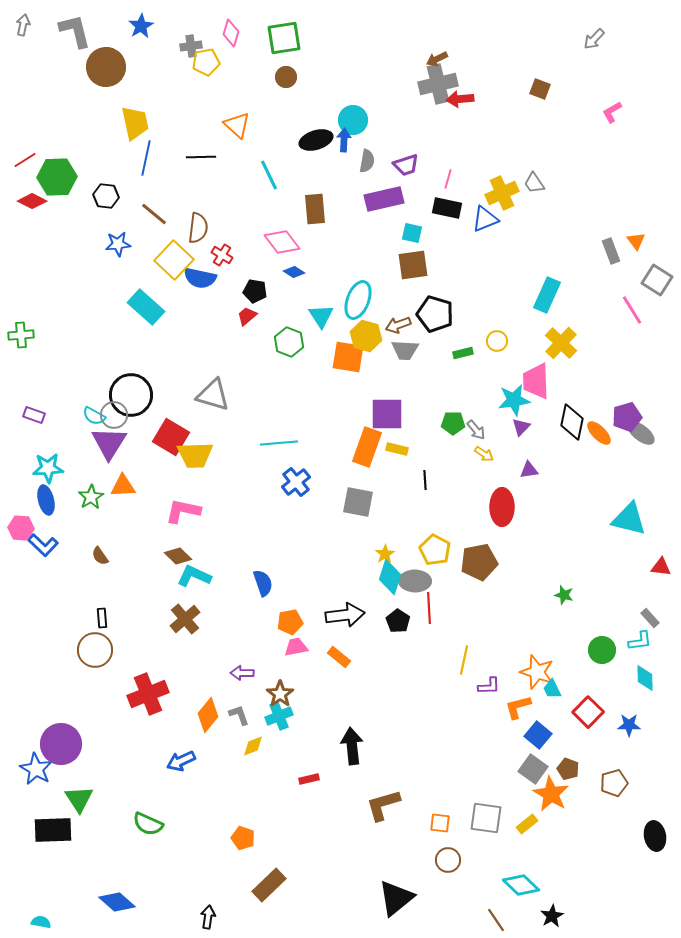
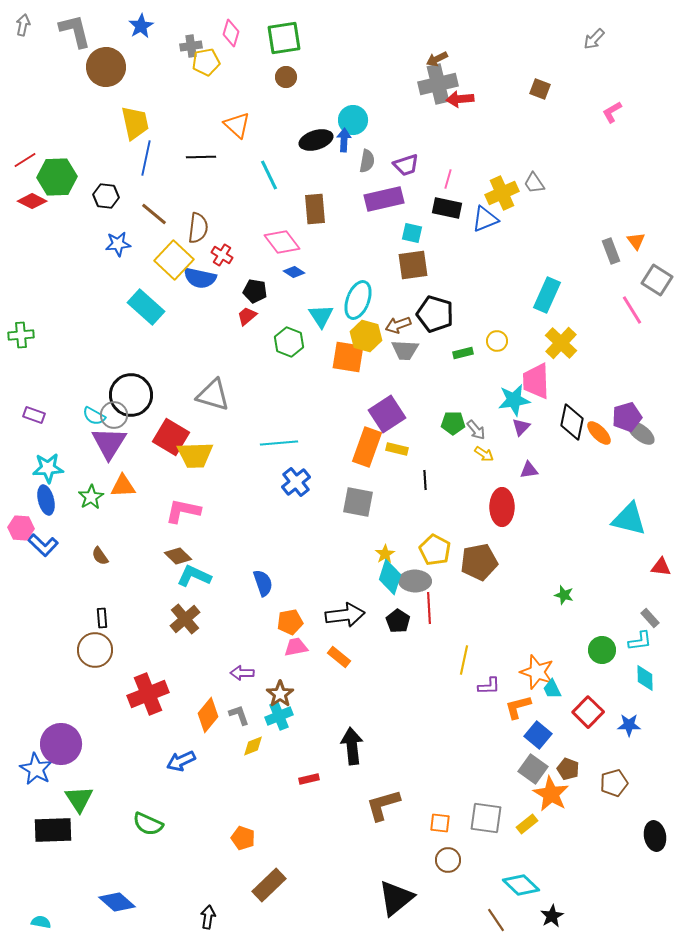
purple square at (387, 414): rotated 33 degrees counterclockwise
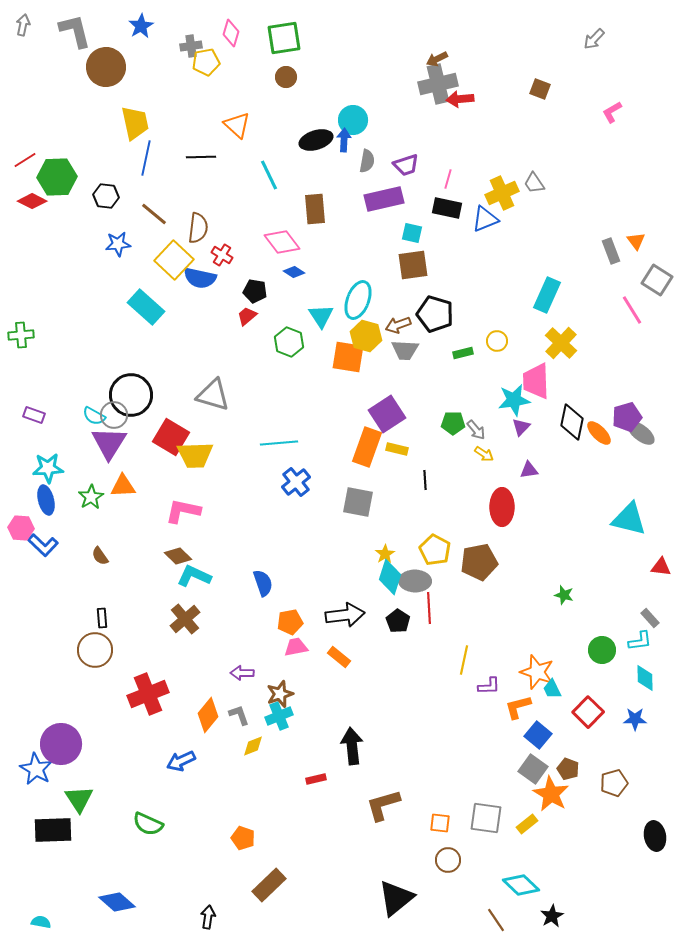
brown star at (280, 694): rotated 16 degrees clockwise
blue star at (629, 725): moved 6 px right, 6 px up
red rectangle at (309, 779): moved 7 px right
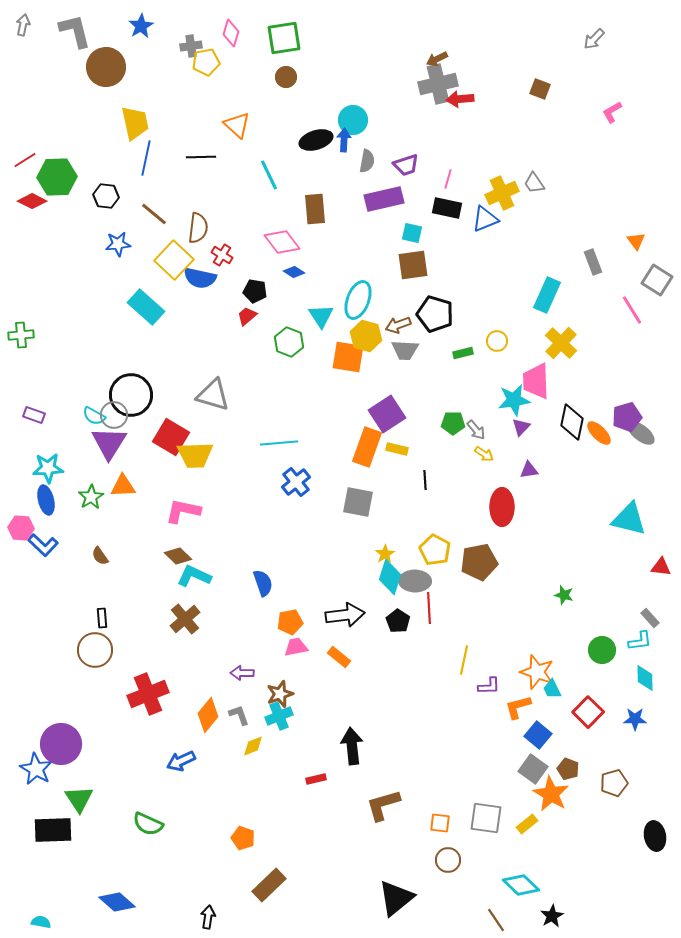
gray rectangle at (611, 251): moved 18 px left, 11 px down
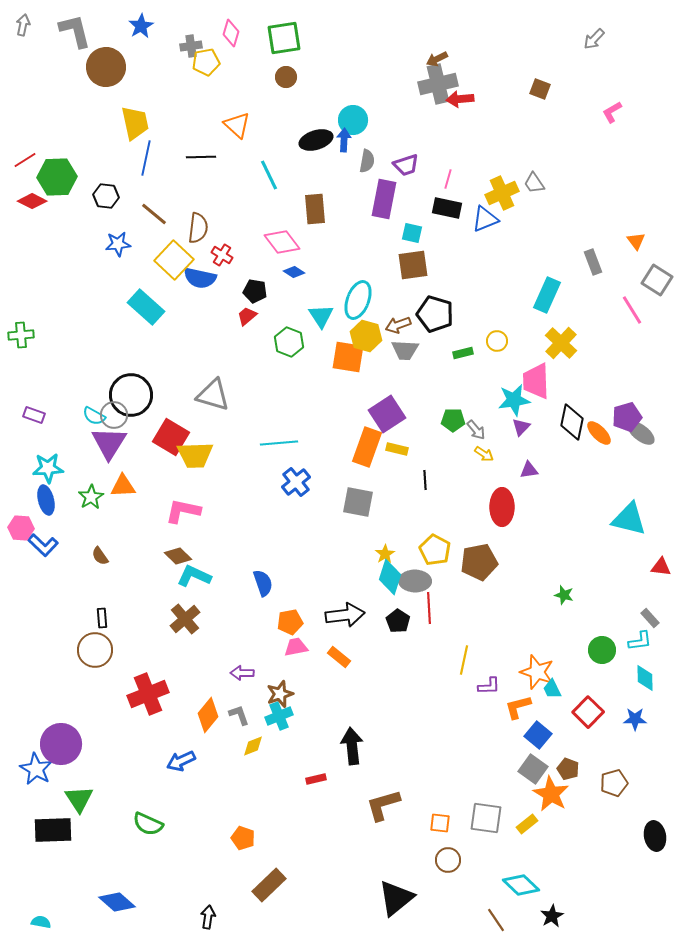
purple rectangle at (384, 199): rotated 66 degrees counterclockwise
green pentagon at (453, 423): moved 3 px up
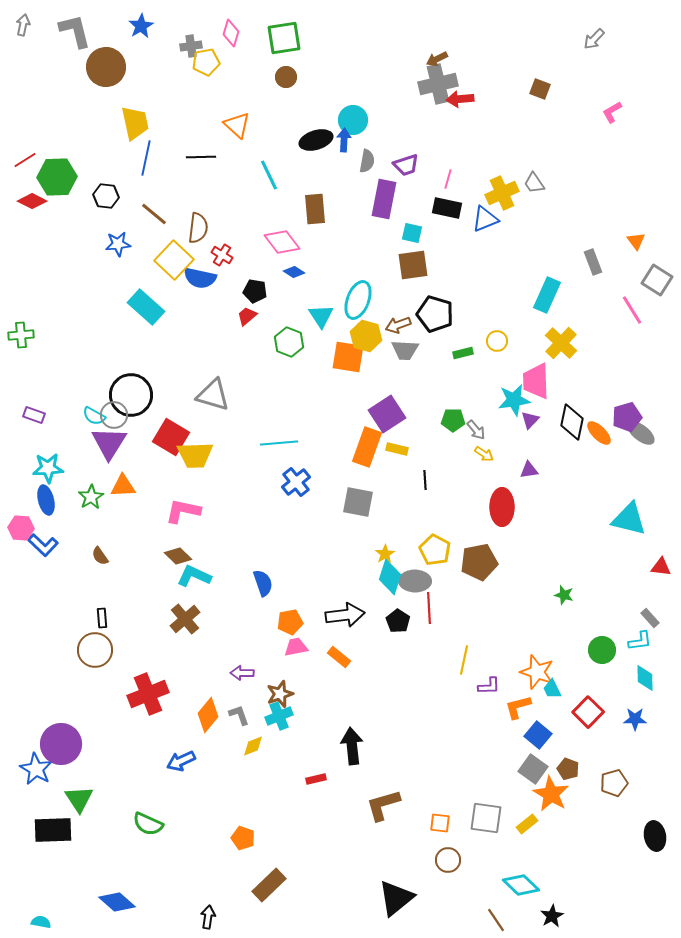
purple triangle at (521, 427): moved 9 px right, 7 px up
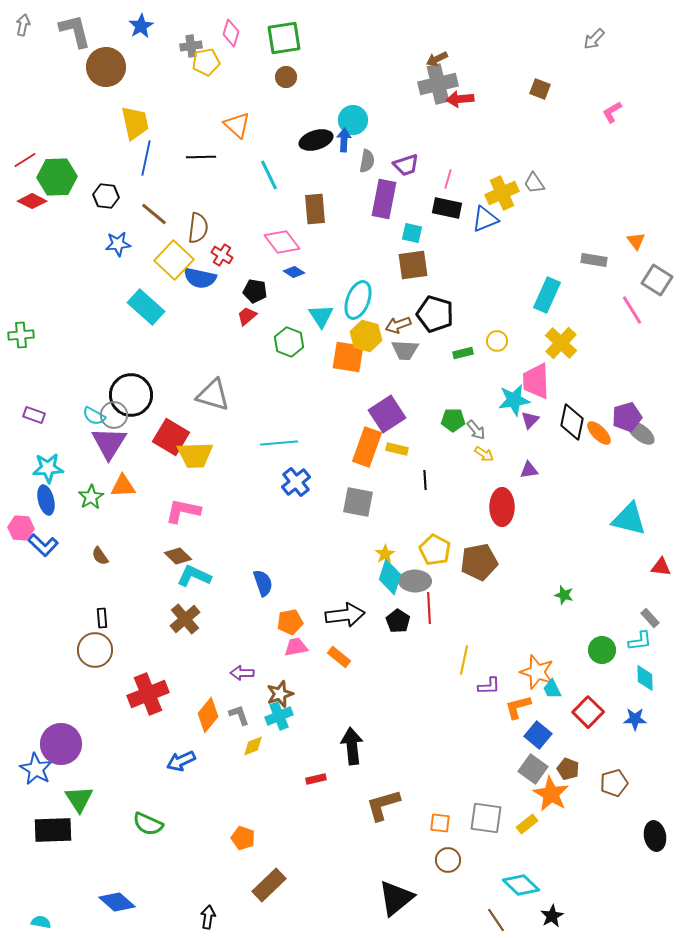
gray rectangle at (593, 262): moved 1 px right, 2 px up; rotated 60 degrees counterclockwise
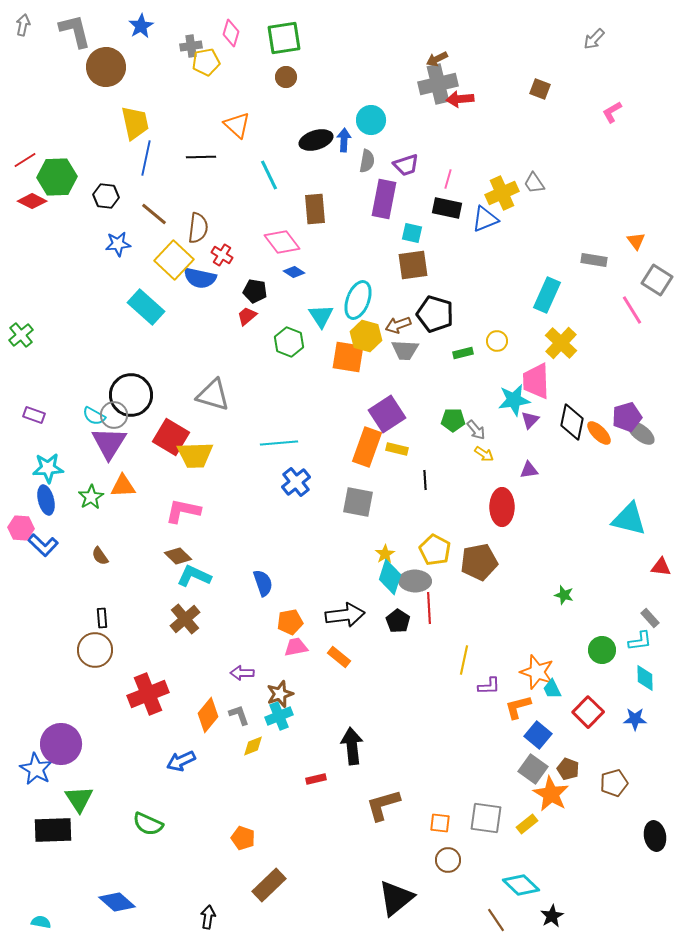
cyan circle at (353, 120): moved 18 px right
green cross at (21, 335): rotated 35 degrees counterclockwise
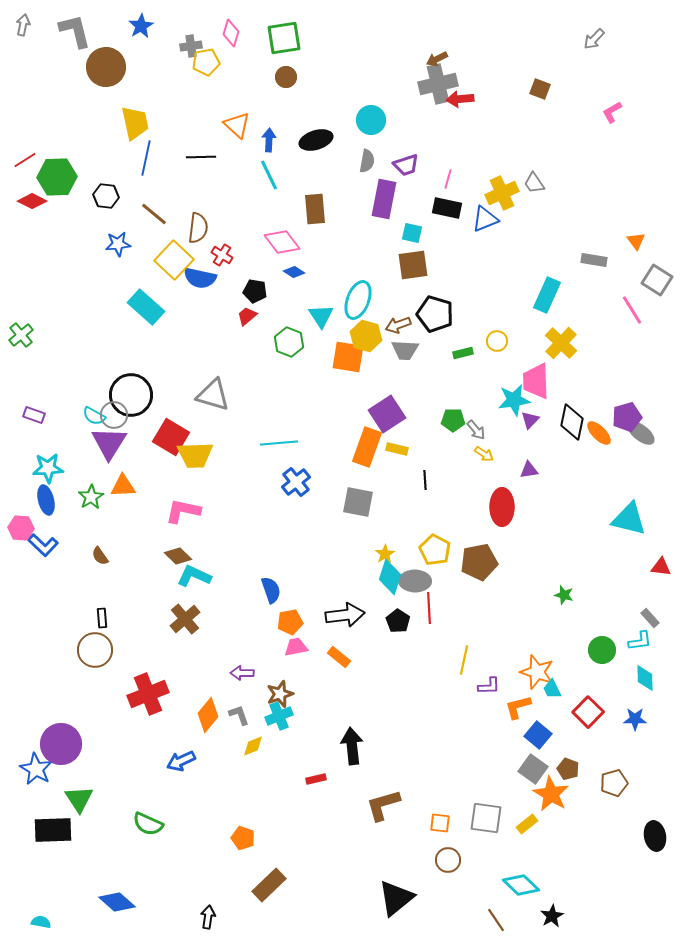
blue arrow at (344, 140): moved 75 px left
blue semicircle at (263, 583): moved 8 px right, 7 px down
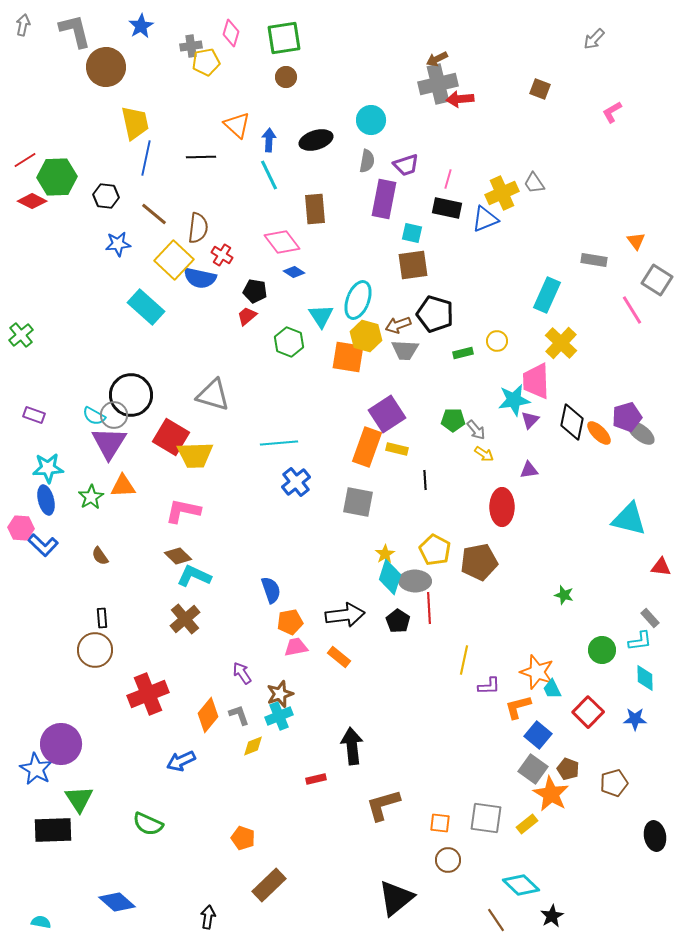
purple arrow at (242, 673): rotated 55 degrees clockwise
